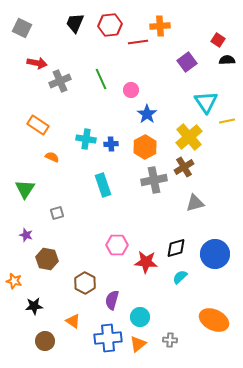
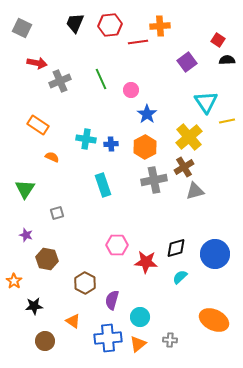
gray triangle at (195, 203): moved 12 px up
orange star at (14, 281): rotated 21 degrees clockwise
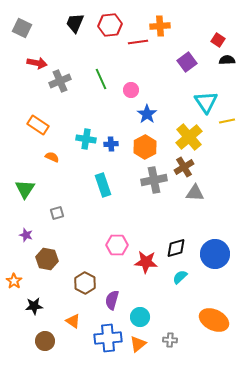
gray triangle at (195, 191): moved 2 px down; rotated 18 degrees clockwise
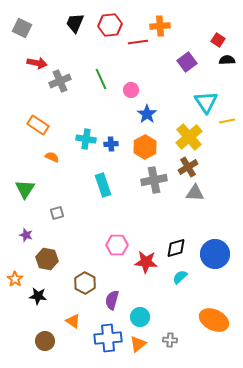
brown cross at (184, 167): moved 4 px right
orange star at (14, 281): moved 1 px right, 2 px up
black star at (34, 306): moved 4 px right, 10 px up; rotated 12 degrees clockwise
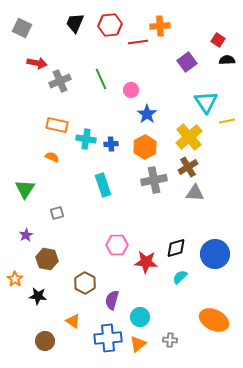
orange rectangle at (38, 125): moved 19 px right; rotated 20 degrees counterclockwise
purple star at (26, 235): rotated 24 degrees clockwise
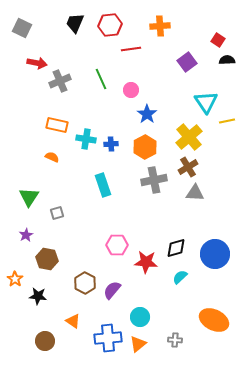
red line at (138, 42): moved 7 px left, 7 px down
green triangle at (25, 189): moved 4 px right, 8 px down
purple semicircle at (112, 300): moved 10 px up; rotated 24 degrees clockwise
gray cross at (170, 340): moved 5 px right
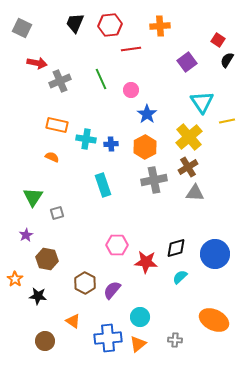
black semicircle at (227, 60): rotated 56 degrees counterclockwise
cyan triangle at (206, 102): moved 4 px left
green triangle at (29, 197): moved 4 px right
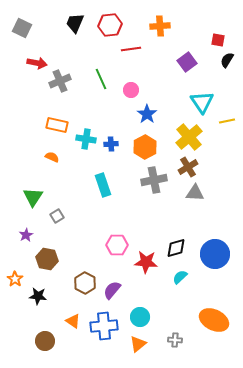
red square at (218, 40): rotated 24 degrees counterclockwise
gray square at (57, 213): moved 3 px down; rotated 16 degrees counterclockwise
blue cross at (108, 338): moved 4 px left, 12 px up
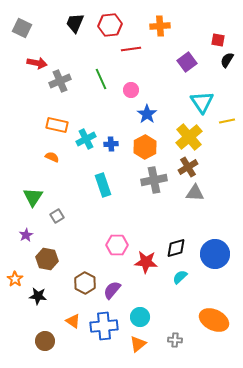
cyan cross at (86, 139): rotated 36 degrees counterclockwise
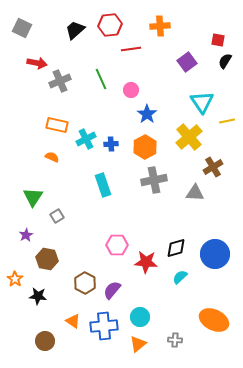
black trapezoid at (75, 23): moved 7 px down; rotated 25 degrees clockwise
black semicircle at (227, 60): moved 2 px left, 1 px down
brown cross at (188, 167): moved 25 px right
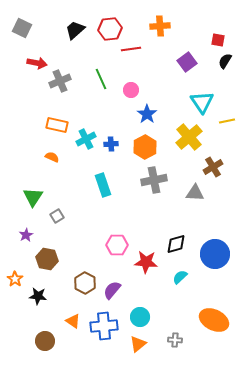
red hexagon at (110, 25): moved 4 px down
black diamond at (176, 248): moved 4 px up
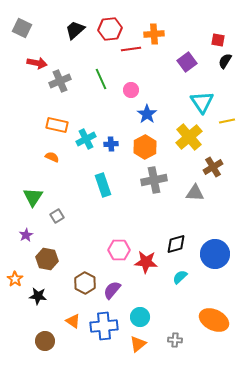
orange cross at (160, 26): moved 6 px left, 8 px down
pink hexagon at (117, 245): moved 2 px right, 5 px down
